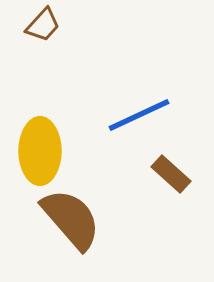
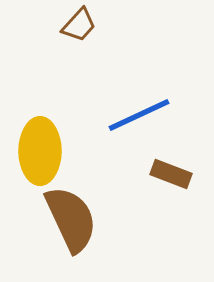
brown trapezoid: moved 36 px right
brown rectangle: rotated 21 degrees counterclockwise
brown semicircle: rotated 16 degrees clockwise
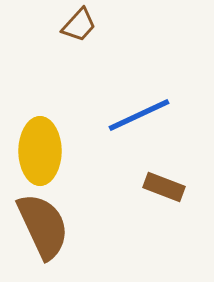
brown rectangle: moved 7 px left, 13 px down
brown semicircle: moved 28 px left, 7 px down
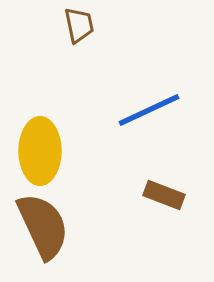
brown trapezoid: rotated 54 degrees counterclockwise
blue line: moved 10 px right, 5 px up
brown rectangle: moved 8 px down
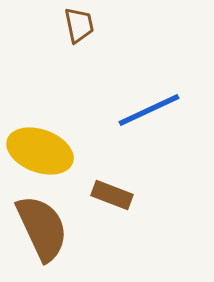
yellow ellipse: rotated 70 degrees counterclockwise
brown rectangle: moved 52 px left
brown semicircle: moved 1 px left, 2 px down
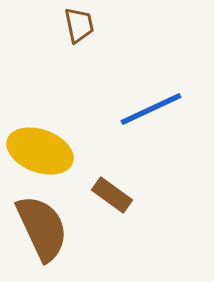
blue line: moved 2 px right, 1 px up
brown rectangle: rotated 15 degrees clockwise
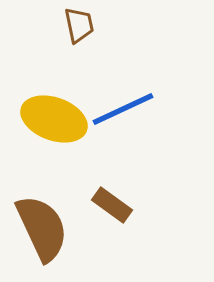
blue line: moved 28 px left
yellow ellipse: moved 14 px right, 32 px up
brown rectangle: moved 10 px down
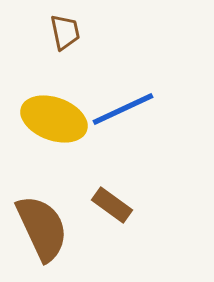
brown trapezoid: moved 14 px left, 7 px down
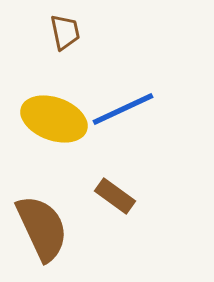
brown rectangle: moved 3 px right, 9 px up
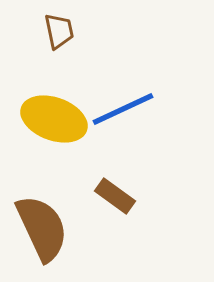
brown trapezoid: moved 6 px left, 1 px up
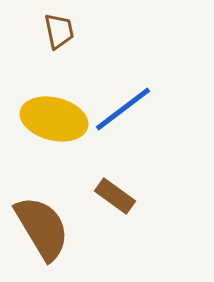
blue line: rotated 12 degrees counterclockwise
yellow ellipse: rotated 6 degrees counterclockwise
brown semicircle: rotated 6 degrees counterclockwise
